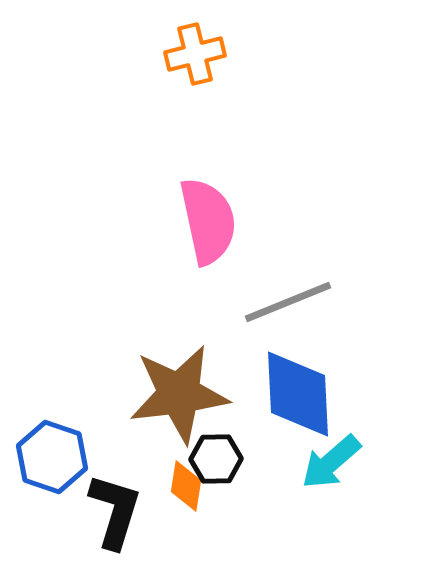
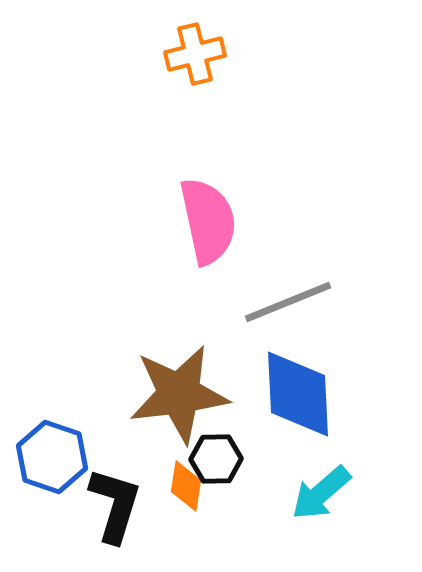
cyan arrow: moved 10 px left, 31 px down
black L-shape: moved 6 px up
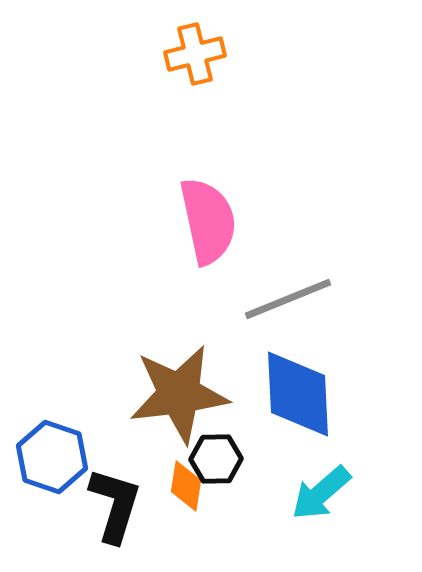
gray line: moved 3 px up
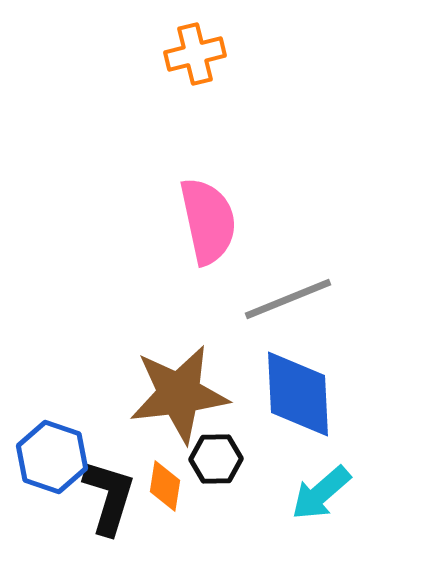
orange diamond: moved 21 px left
black L-shape: moved 6 px left, 8 px up
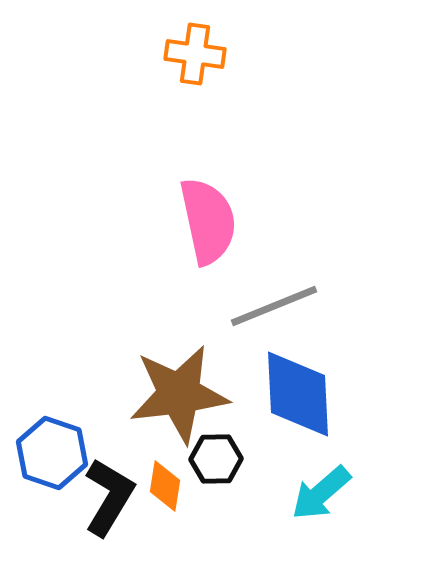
orange cross: rotated 22 degrees clockwise
gray line: moved 14 px left, 7 px down
blue hexagon: moved 4 px up
black L-shape: rotated 14 degrees clockwise
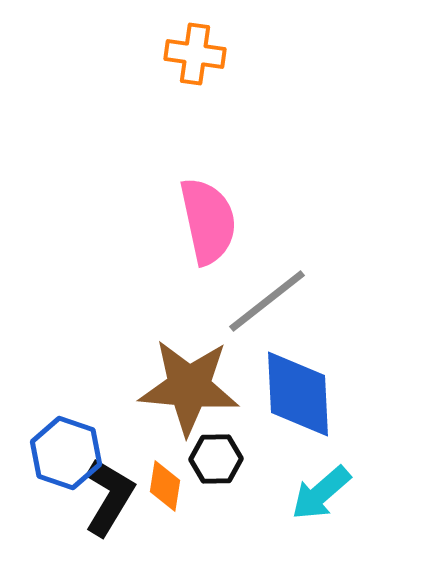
gray line: moved 7 px left, 5 px up; rotated 16 degrees counterclockwise
brown star: moved 10 px right, 7 px up; rotated 12 degrees clockwise
blue hexagon: moved 14 px right
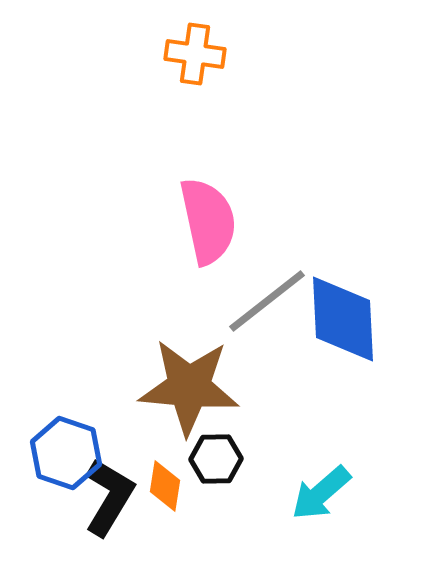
blue diamond: moved 45 px right, 75 px up
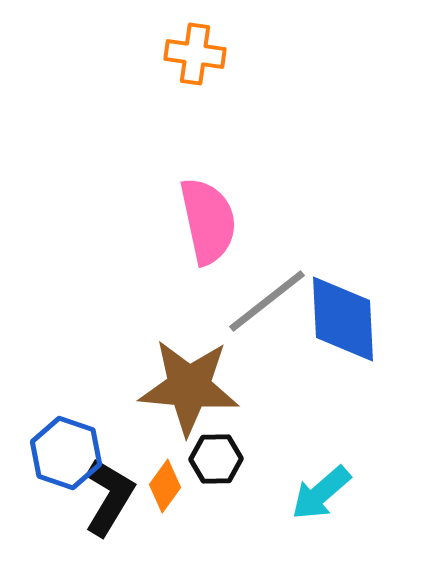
orange diamond: rotated 27 degrees clockwise
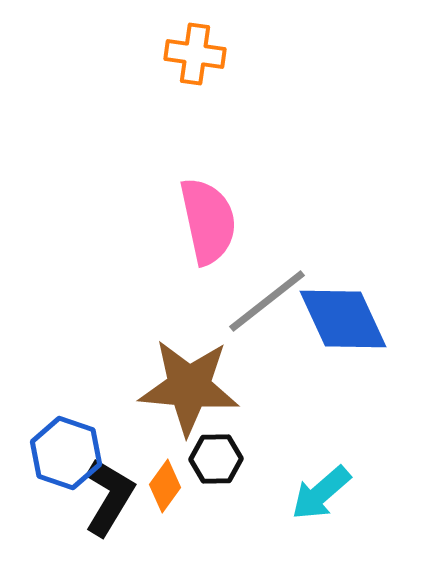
blue diamond: rotated 22 degrees counterclockwise
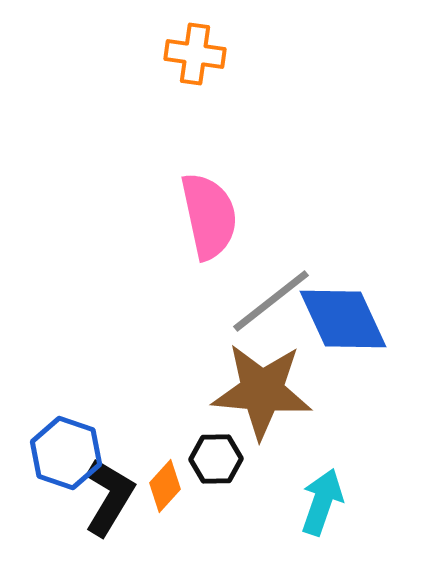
pink semicircle: moved 1 px right, 5 px up
gray line: moved 4 px right
brown star: moved 73 px right, 4 px down
orange diamond: rotated 6 degrees clockwise
cyan arrow: moved 1 px right, 9 px down; rotated 150 degrees clockwise
